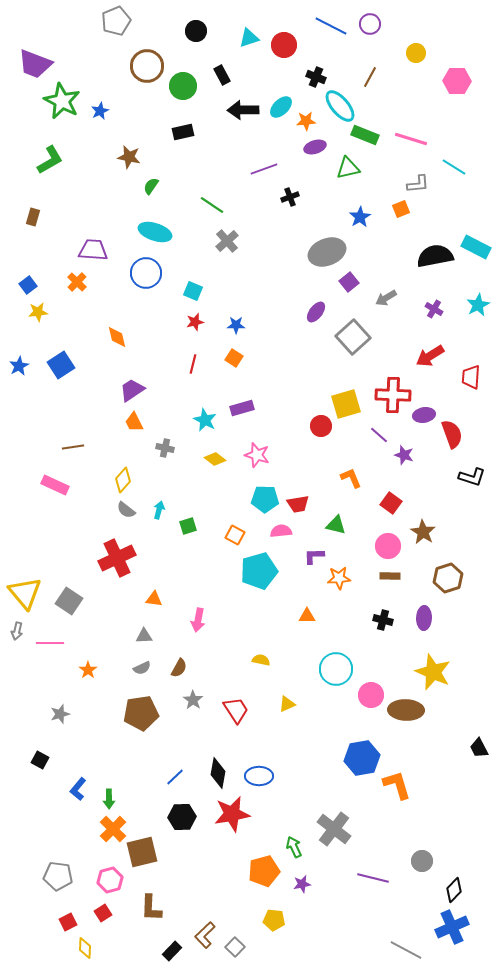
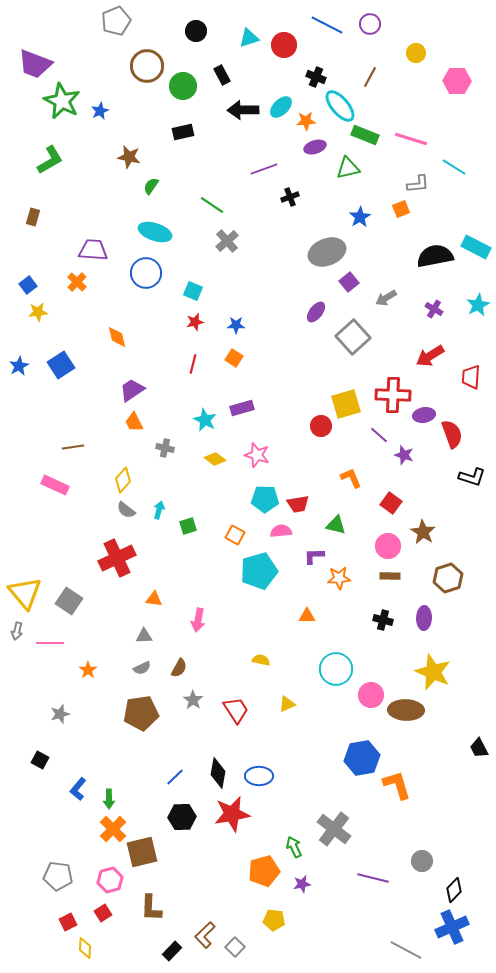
blue line at (331, 26): moved 4 px left, 1 px up
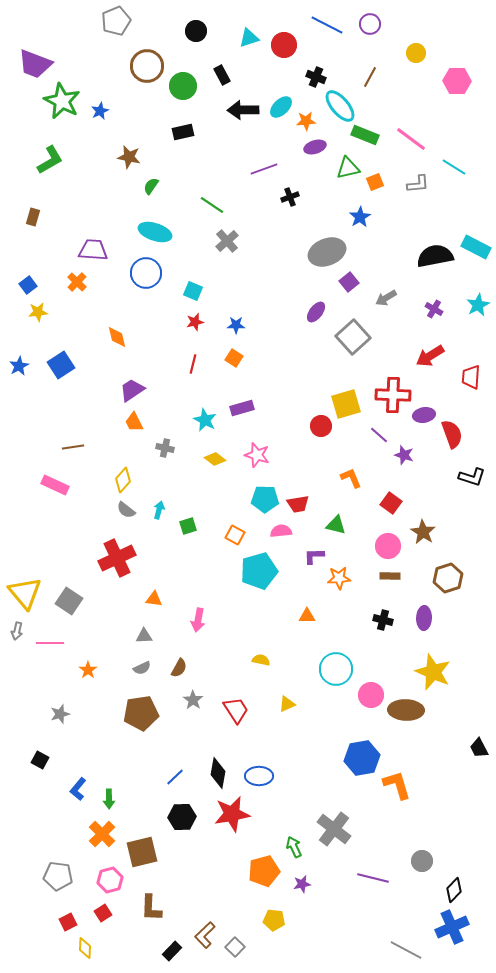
pink line at (411, 139): rotated 20 degrees clockwise
orange square at (401, 209): moved 26 px left, 27 px up
orange cross at (113, 829): moved 11 px left, 5 px down
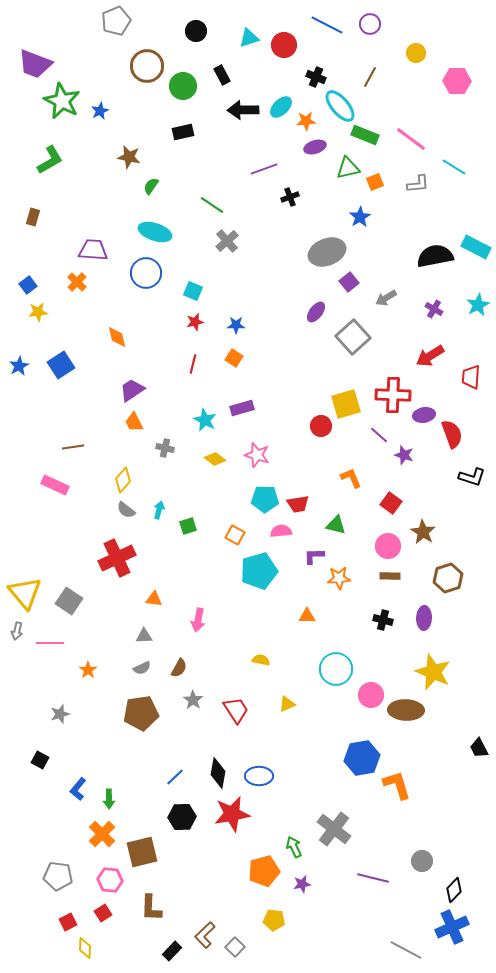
pink hexagon at (110, 880): rotated 20 degrees clockwise
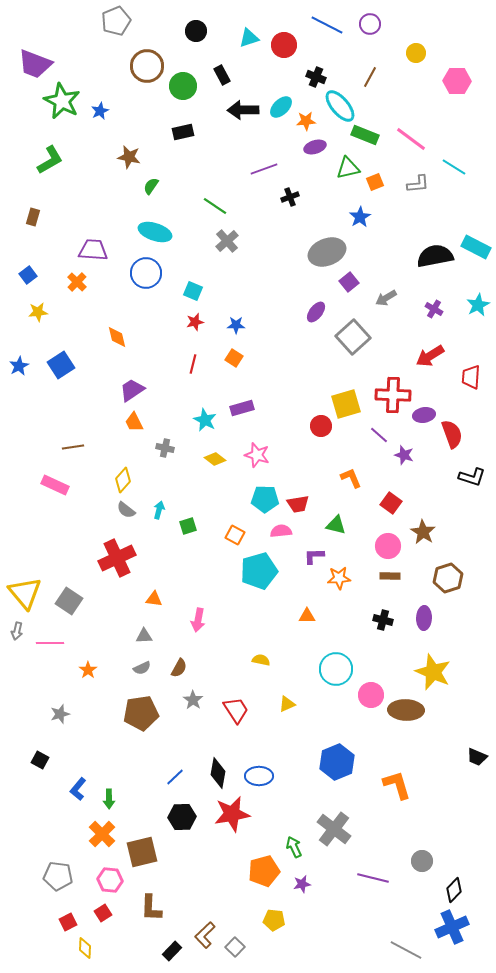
green line at (212, 205): moved 3 px right, 1 px down
blue square at (28, 285): moved 10 px up
black trapezoid at (479, 748): moved 2 px left, 9 px down; rotated 40 degrees counterclockwise
blue hexagon at (362, 758): moved 25 px left, 4 px down; rotated 12 degrees counterclockwise
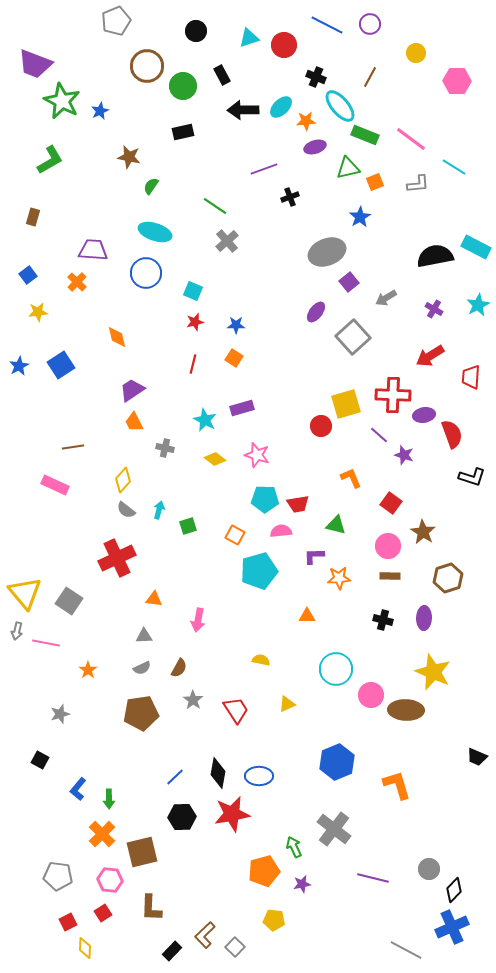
pink line at (50, 643): moved 4 px left; rotated 12 degrees clockwise
gray circle at (422, 861): moved 7 px right, 8 px down
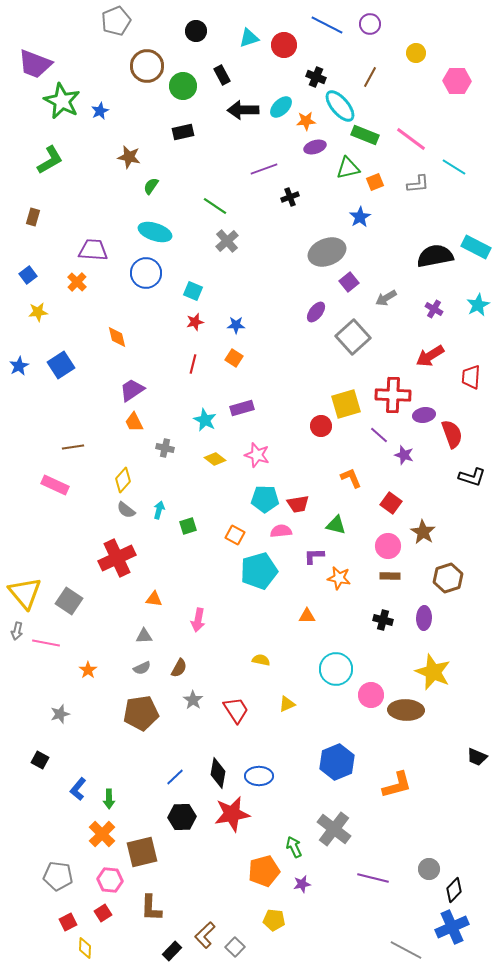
orange star at (339, 578): rotated 15 degrees clockwise
orange L-shape at (397, 785): rotated 92 degrees clockwise
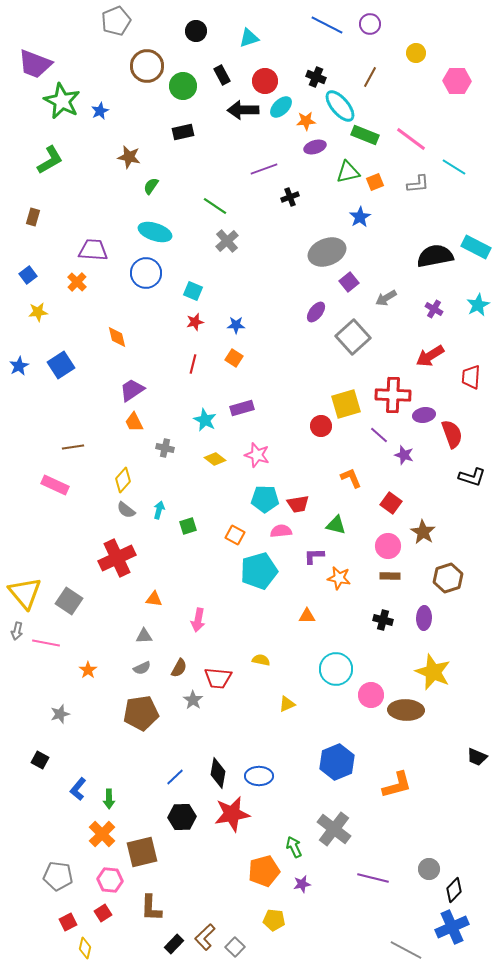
red circle at (284, 45): moved 19 px left, 36 px down
green triangle at (348, 168): moved 4 px down
red trapezoid at (236, 710): moved 18 px left, 32 px up; rotated 128 degrees clockwise
brown L-shape at (205, 935): moved 2 px down
yellow diamond at (85, 948): rotated 10 degrees clockwise
black rectangle at (172, 951): moved 2 px right, 7 px up
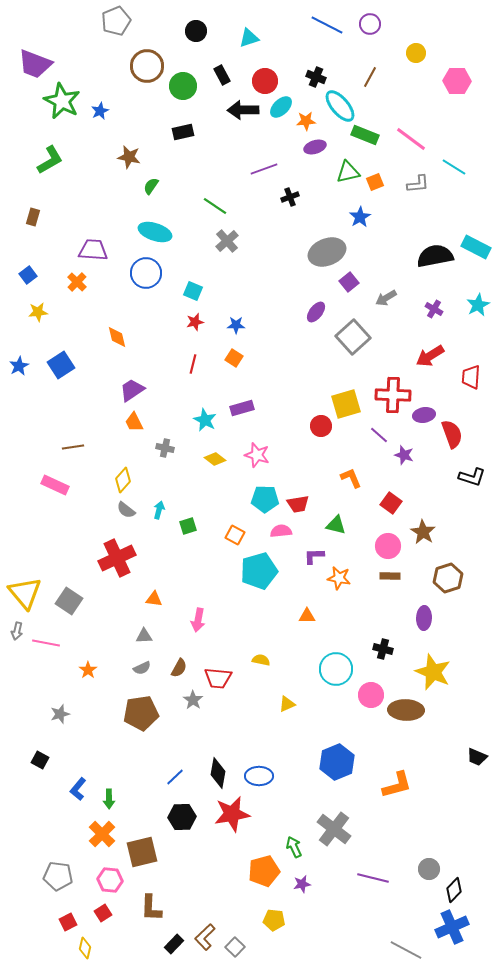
black cross at (383, 620): moved 29 px down
